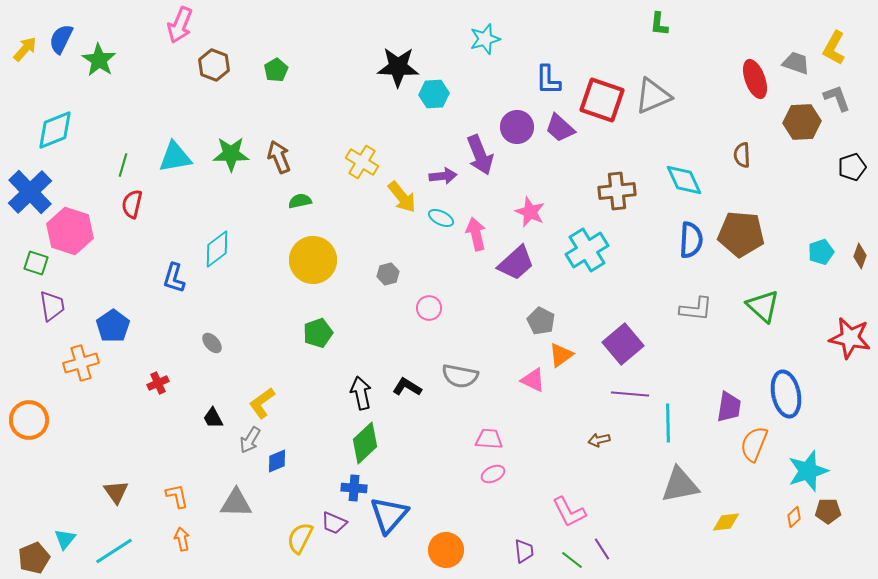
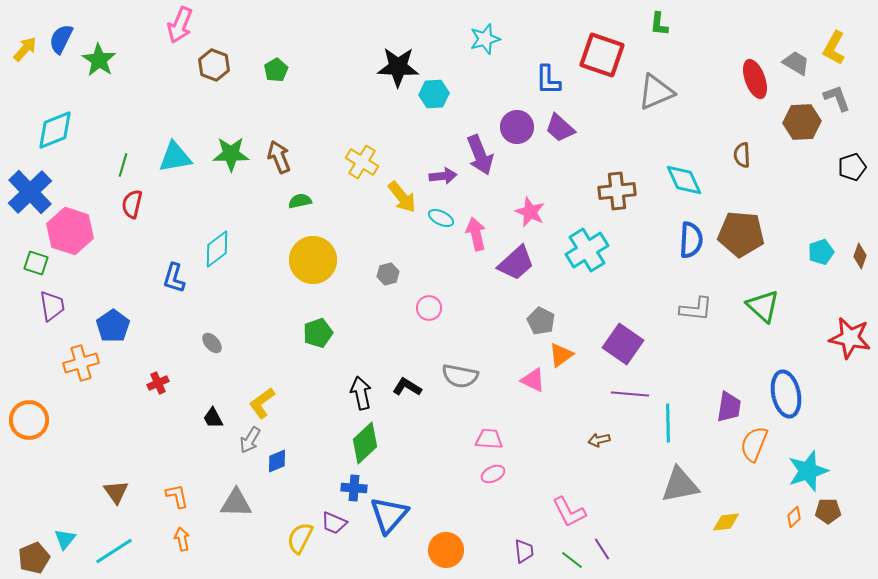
gray trapezoid at (796, 63): rotated 12 degrees clockwise
gray triangle at (653, 96): moved 3 px right, 4 px up
red square at (602, 100): moved 45 px up
purple square at (623, 344): rotated 15 degrees counterclockwise
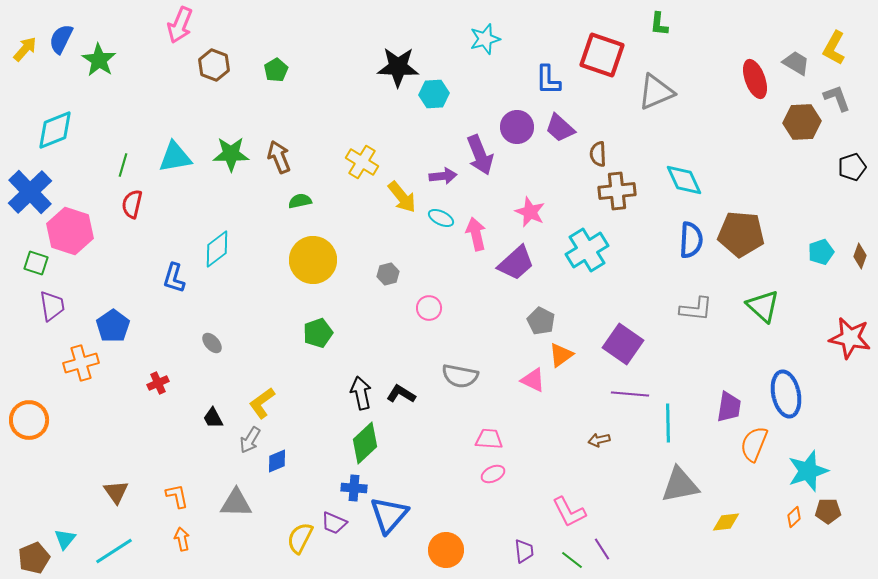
brown semicircle at (742, 155): moved 144 px left, 1 px up
black L-shape at (407, 387): moved 6 px left, 7 px down
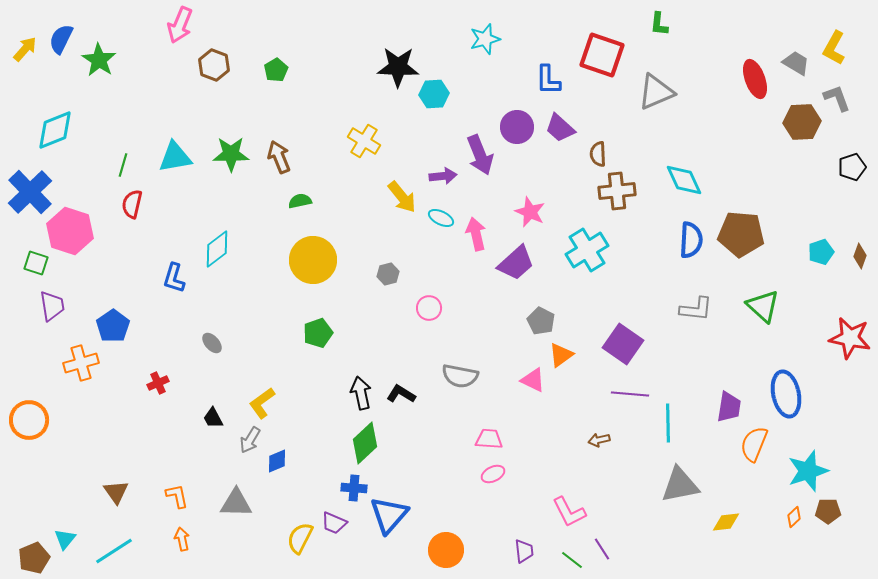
yellow cross at (362, 162): moved 2 px right, 21 px up
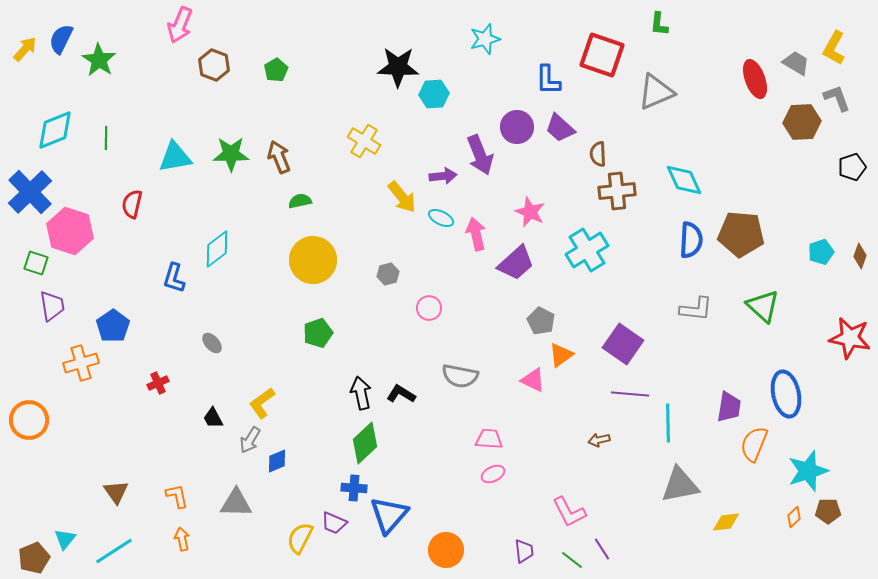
green line at (123, 165): moved 17 px left, 27 px up; rotated 15 degrees counterclockwise
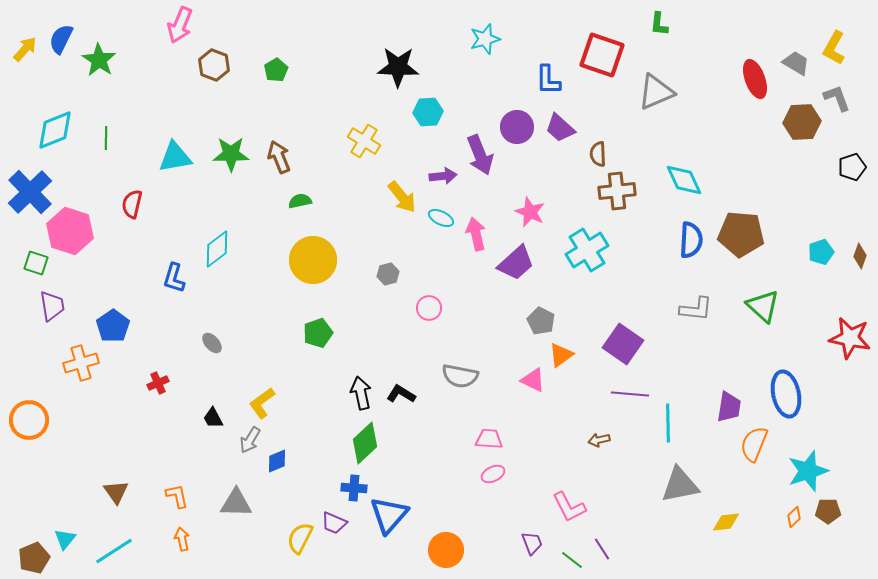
cyan hexagon at (434, 94): moved 6 px left, 18 px down
pink L-shape at (569, 512): moved 5 px up
purple trapezoid at (524, 551): moved 8 px right, 8 px up; rotated 15 degrees counterclockwise
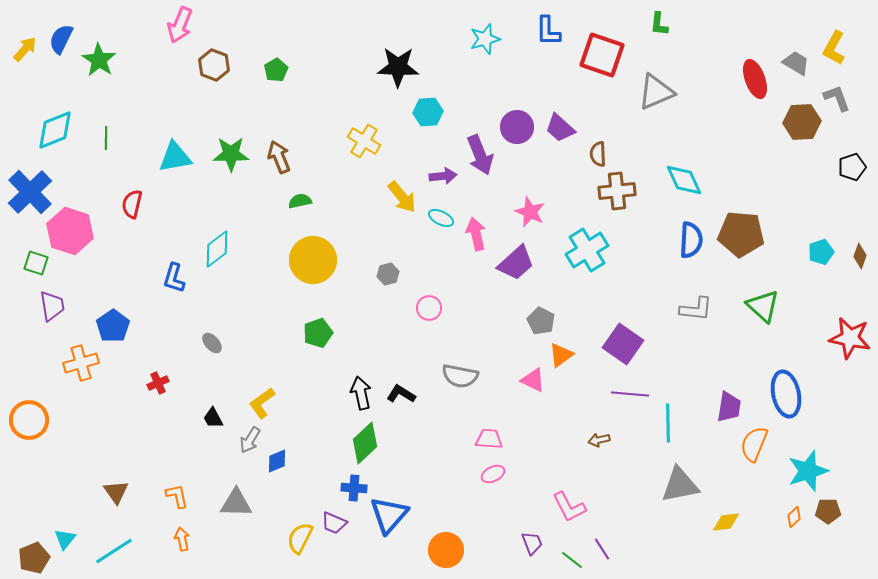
blue L-shape at (548, 80): moved 49 px up
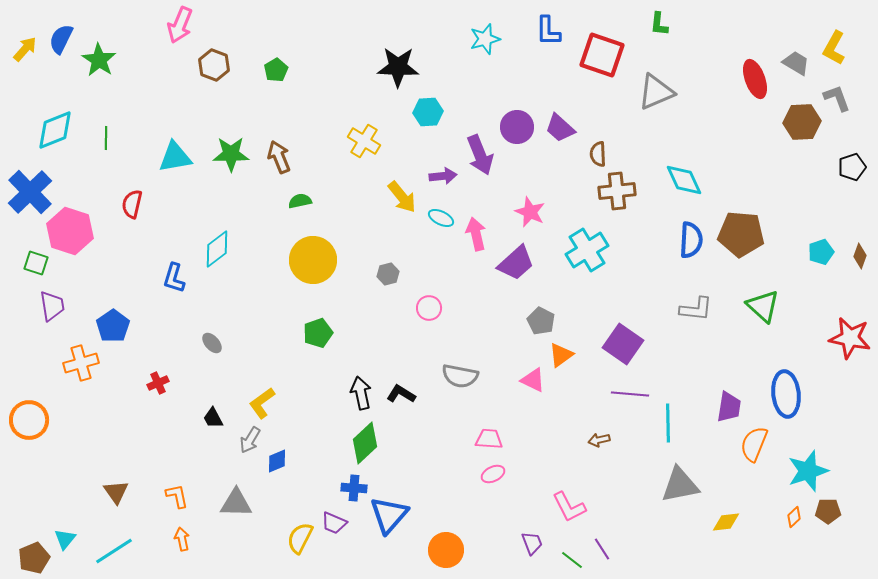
blue ellipse at (786, 394): rotated 6 degrees clockwise
